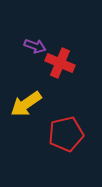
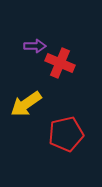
purple arrow: rotated 20 degrees counterclockwise
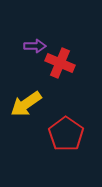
red pentagon: rotated 24 degrees counterclockwise
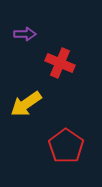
purple arrow: moved 10 px left, 12 px up
red pentagon: moved 12 px down
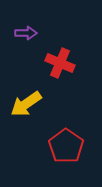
purple arrow: moved 1 px right, 1 px up
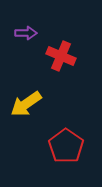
red cross: moved 1 px right, 7 px up
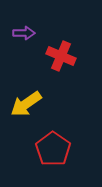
purple arrow: moved 2 px left
red pentagon: moved 13 px left, 3 px down
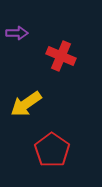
purple arrow: moved 7 px left
red pentagon: moved 1 px left, 1 px down
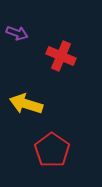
purple arrow: rotated 20 degrees clockwise
yellow arrow: rotated 52 degrees clockwise
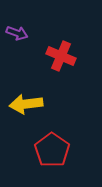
yellow arrow: rotated 24 degrees counterclockwise
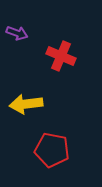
red pentagon: rotated 24 degrees counterclockwise
